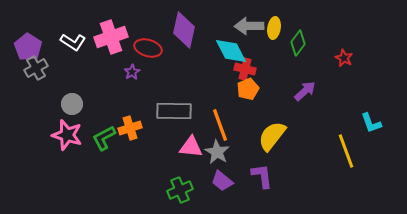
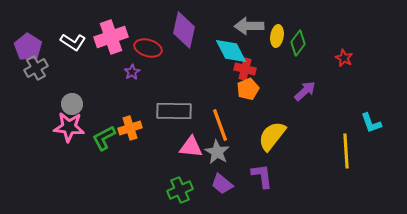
yellow ellipse: moved 3 px right, 8 px down
pink star: moved 2 px right, 8 px up; rotated 12 degrees counterclockwise
yellow line: rotated 16 degrees clockwise
purple trapezoid: moved 3 px down
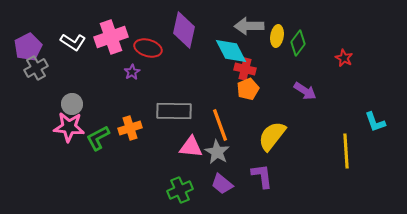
purple pentagon: rotated 12 degrees clockwise
purple arrow: rotated 75 degrees clockwise
cyan L-shape: moved 4 px right, 1 px up
green L-shape: moved 6 px left
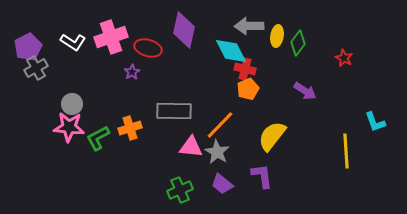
orange line: rotated 64 degrees clockwise
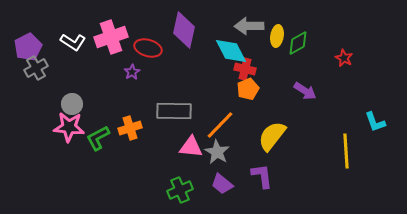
green diamond: rotated 25 degrees clockwise
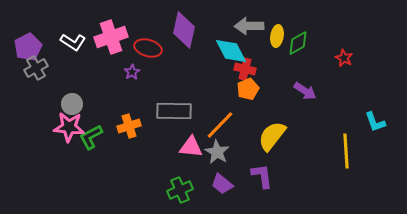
orange cross: moved 1 px left, 2 px up
green L-shape: moved 7 px left, 1 px up
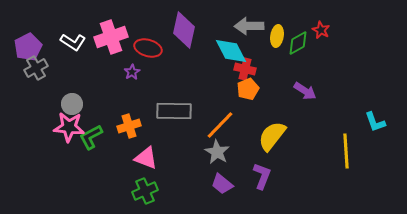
red star: moved 23 px left, 28 px up
pink triangle: moved 45 px left, 11 px down; rotated 15 degrees clockwise
purple L-shape: rotated 28 degrees clockwise
green cross: moved 35 px left, 1 px down
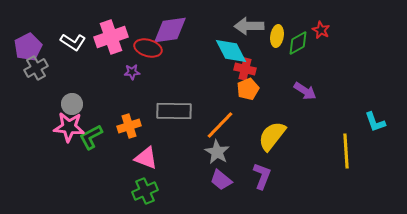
purple diamond: moved 14 px left; rotated 69 degrees clockwise
purple star: rotated 28 degrees clockwise
purple trapezoid: moved 1 px left, 4 px up
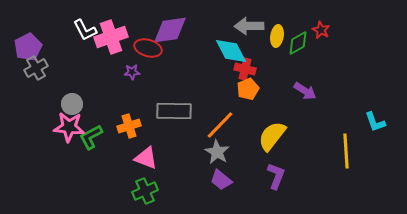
white L-shape: moved 12 px right, 12 px up; rotated 30 degrees clockwise
purple L-shape: moved 14 px right
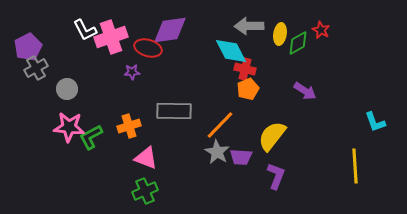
yellow ellipse: moved 3 px right, 2 px up
gray circle: moved 5 px left, 15 px up
yellow line: moved 9 px right, 15 px down
purple trapezoid: moved 20 px right, 23 px up; rotated 35 degrees counterclockwise
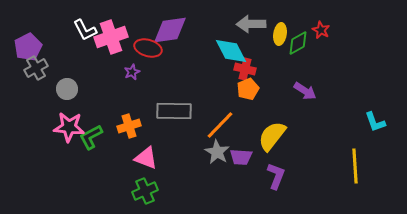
gray arrow: moved 2 px right, 2 px up
purple star: rotated 21 degrees counterclockwise
